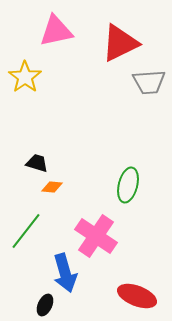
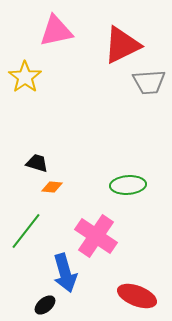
red triangle: moved 2 px right, 2 px down
green ellipse: rotated 72 degrees clockwise
black ellipse: rotated 25 degrees clockwise
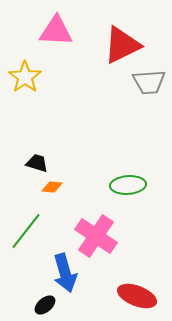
pink triangle: rotated 15 degrees clockwise
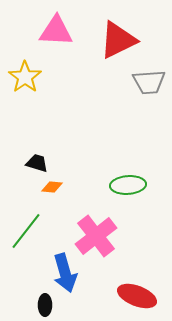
red triangle: moved 4 px left, 5 px up
pink cross: rotated 18 degrees clockwise
black ellipse: rotated 50 degrees counterclockwise
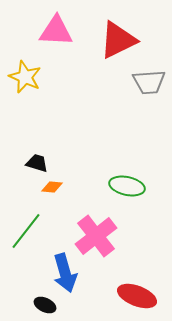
yellow star: rotated 12 degrees counterclockwise
green ellipse: moved 1 px left, 1 px down; rotated 16 degrees clockwise
black ellipse: rotated 65 degrees counterclockwise
